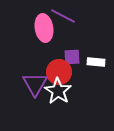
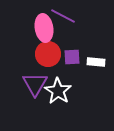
red circle: moved 11 px left, 18 px up
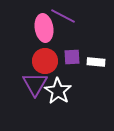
red circle: moved 3 px left, 7 px down
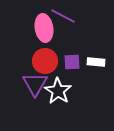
purple square: moved 5 px down
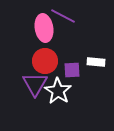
purple square: moved 8 px down
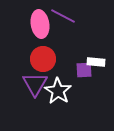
pink ellipse: moved 4 px left, 4 px up
red circle: moved 2 px left, 2 px up
purple square: moved 12 px right
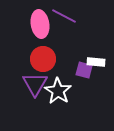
purple line: moved 1 px right
purple square: rotated 18 degrees clockwise
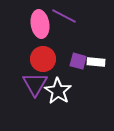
purple square: moved 6 px left, 9 px up
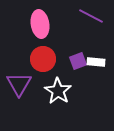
purple line: moved 27 px right
purple square: rotated 36 degrees counterclockwise
purple triangle: moved 16 px left
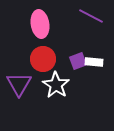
white rectangle: moved 2 px left
white star: moved 2 px left, 6 px up
